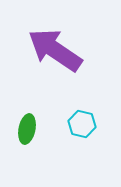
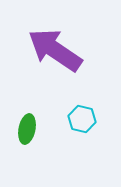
cyan hexagon: moved 5 px up
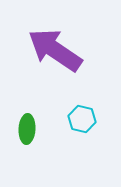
green ellipse: rotated 8 degrees counterclockwise
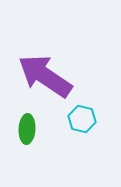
purple arrow: moved 10 px left, 26 px down
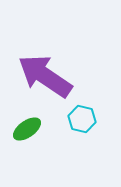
green ellipse: rotated 52 degrees clockwise
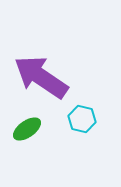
purple arrow: moved 4 px left, 1 px down
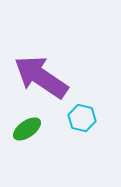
cyan hexagon: moved 1 px up
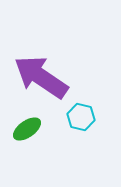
cyan hexagon: moved 1 px left, 1 px up
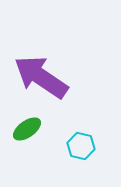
cyan hexagon: moved 29 px down
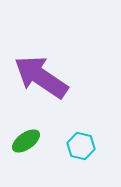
green ellipse: moved 1 px left, 12 px down
